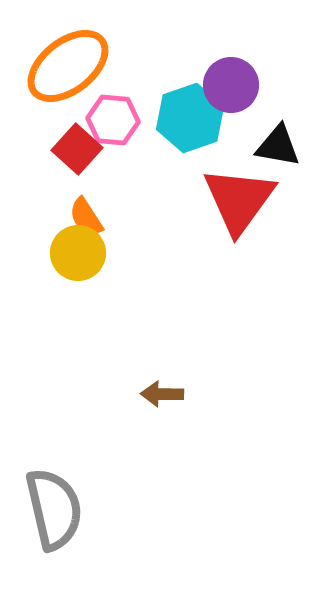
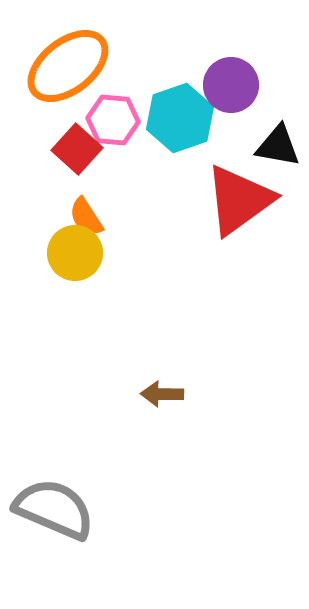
cyan hexagon: moved 10 px left
red triangle: rotated 18 degrees clockwise
yellow circle: moved 3 px left
gray semicircle: rotated 54 degrees counterclockwise
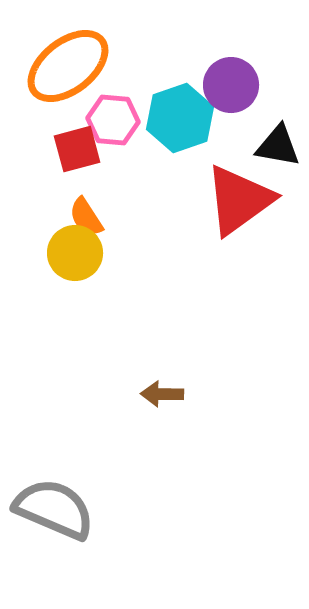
red square: rotated 33 degrees clockwise
